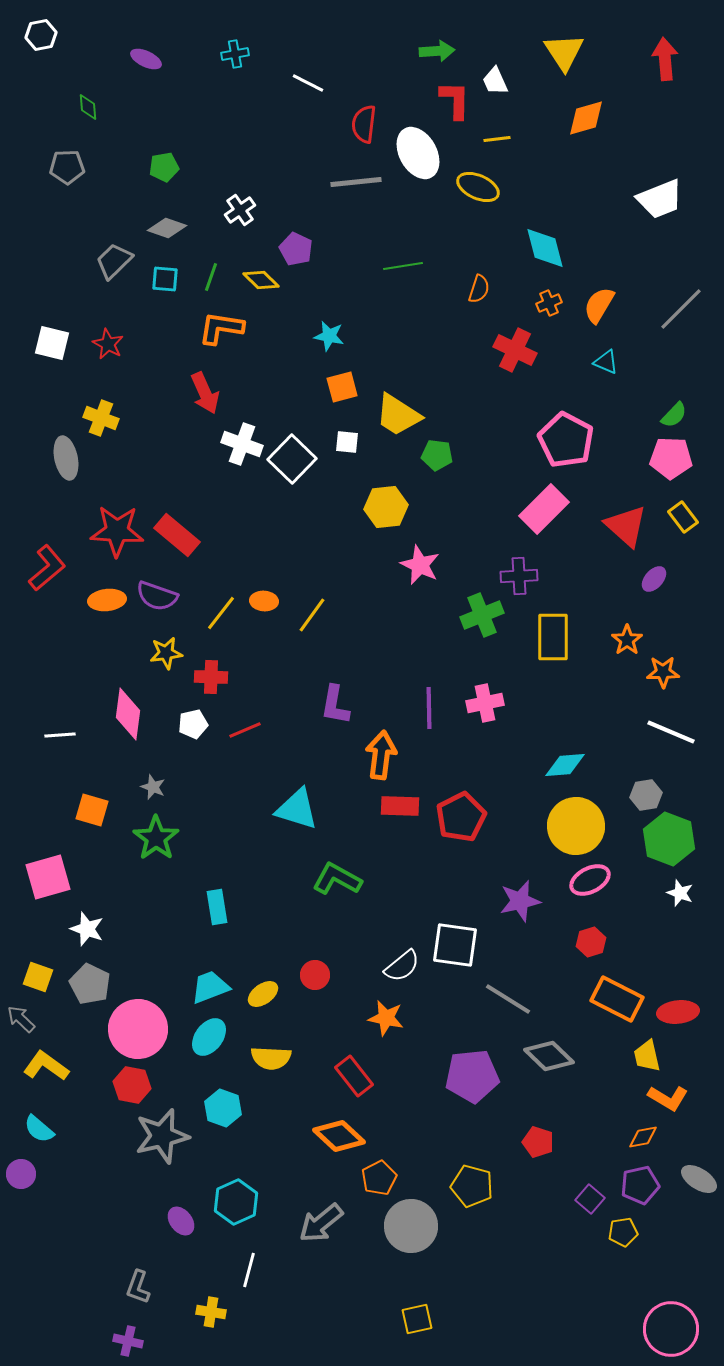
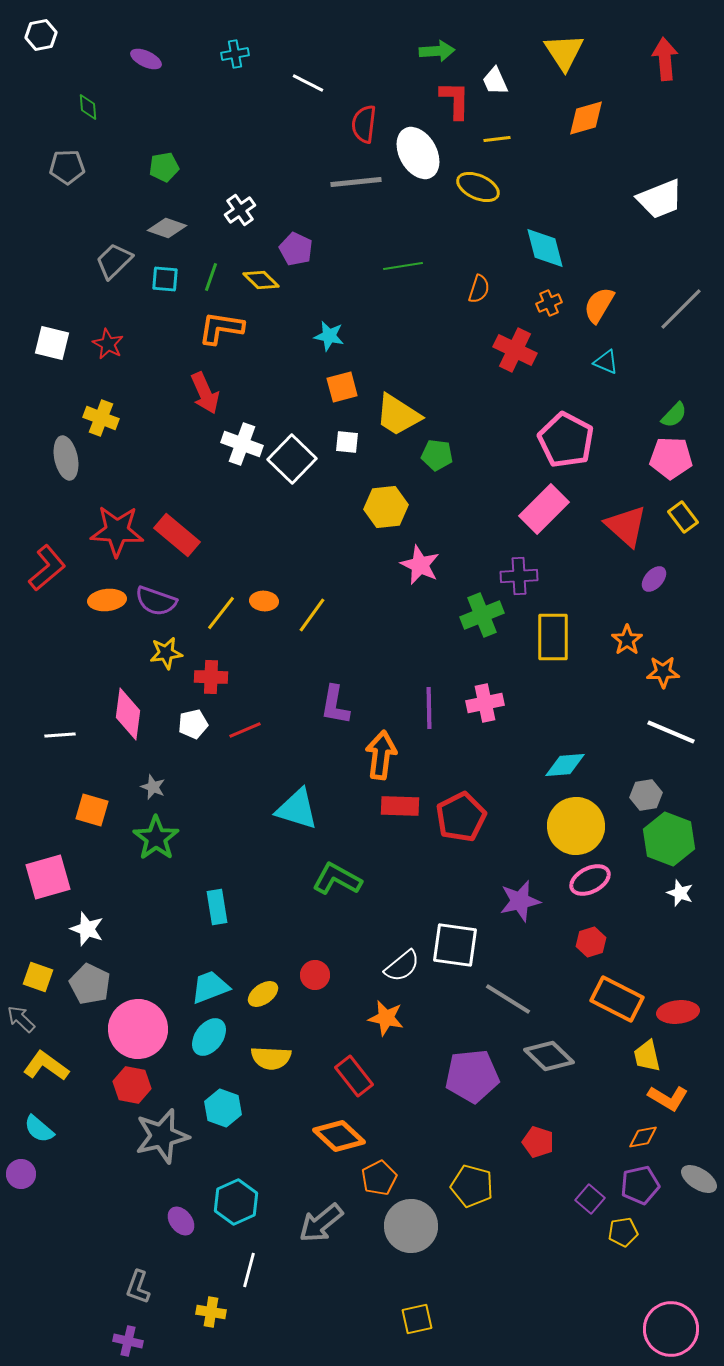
purple semicircle at (157, 596): moved 1 px left, 5 px down
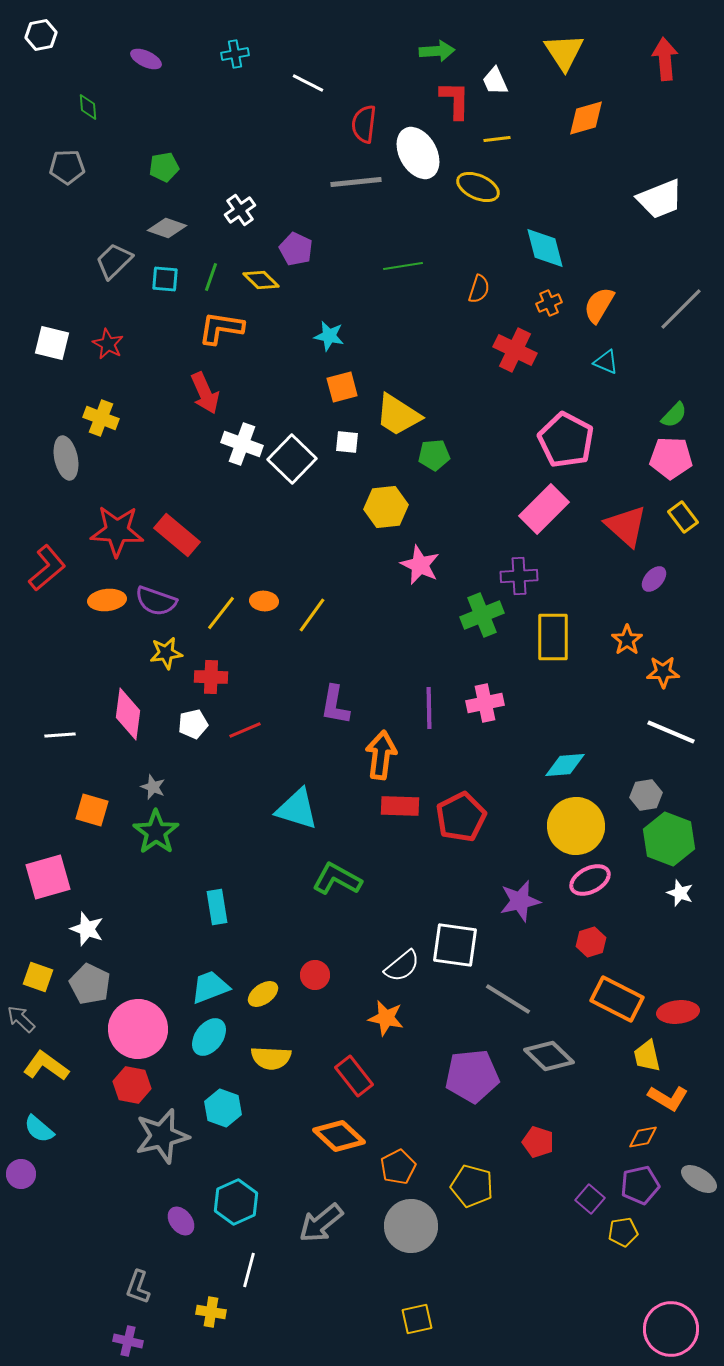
green pentagon at (437, 455): moved 3 px left; rotated 12 degrees counterclockwise
green star at (156, 838): moved 6 px up
orange pentagon at (379, 1178): moved 19 px right, 11 px up
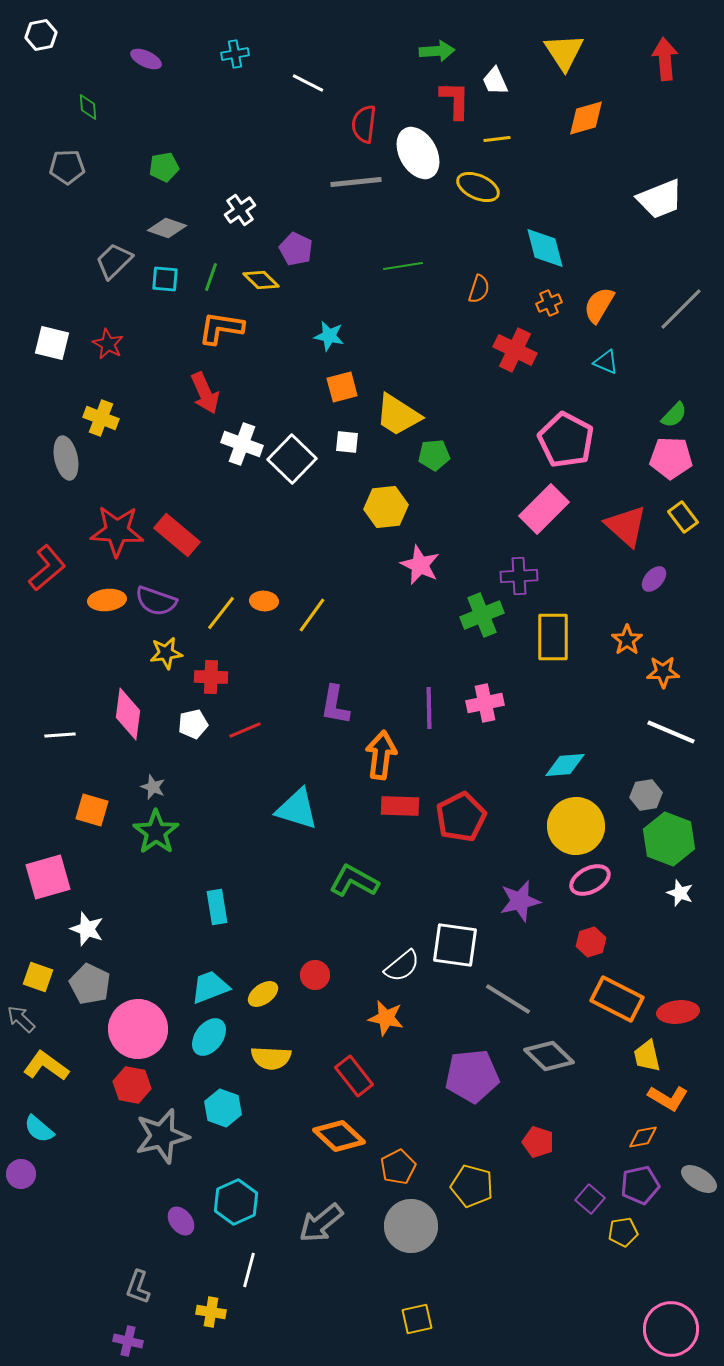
green L-shape at (337, 879): moved 17 px right, 2 px down
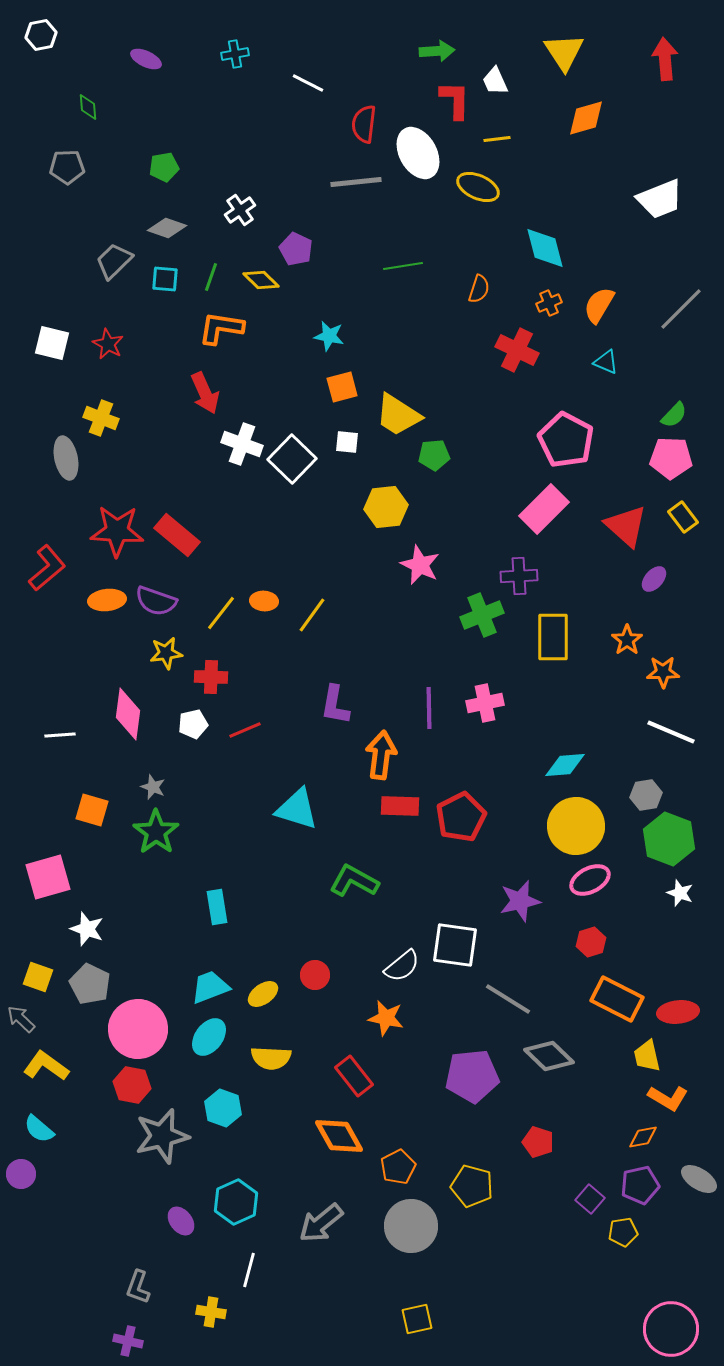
red cross at (515, 350): moved 2 px right
orange diamond at (339, 1136): rotated 18 degrees clockwise
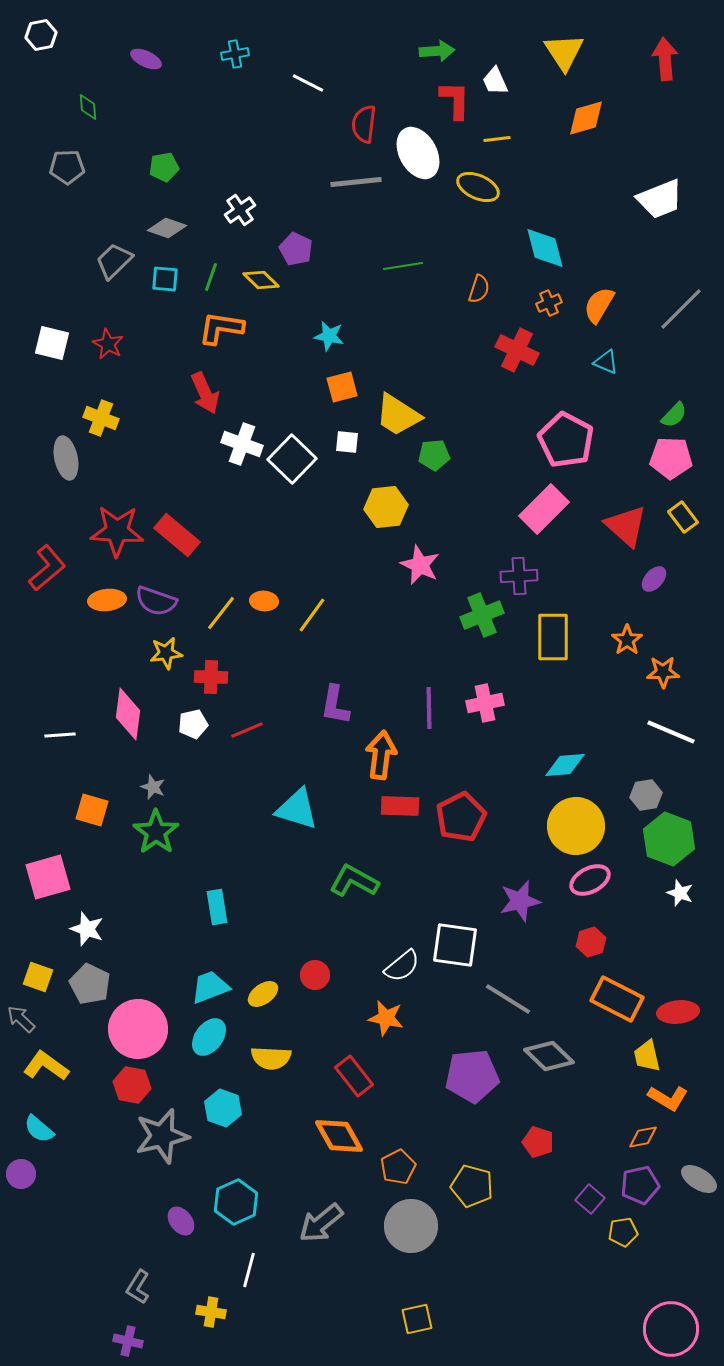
red line at (245, 730): moved 2 px right
gray L-shape at (138, 1287): rotated 12 degrees clockwise
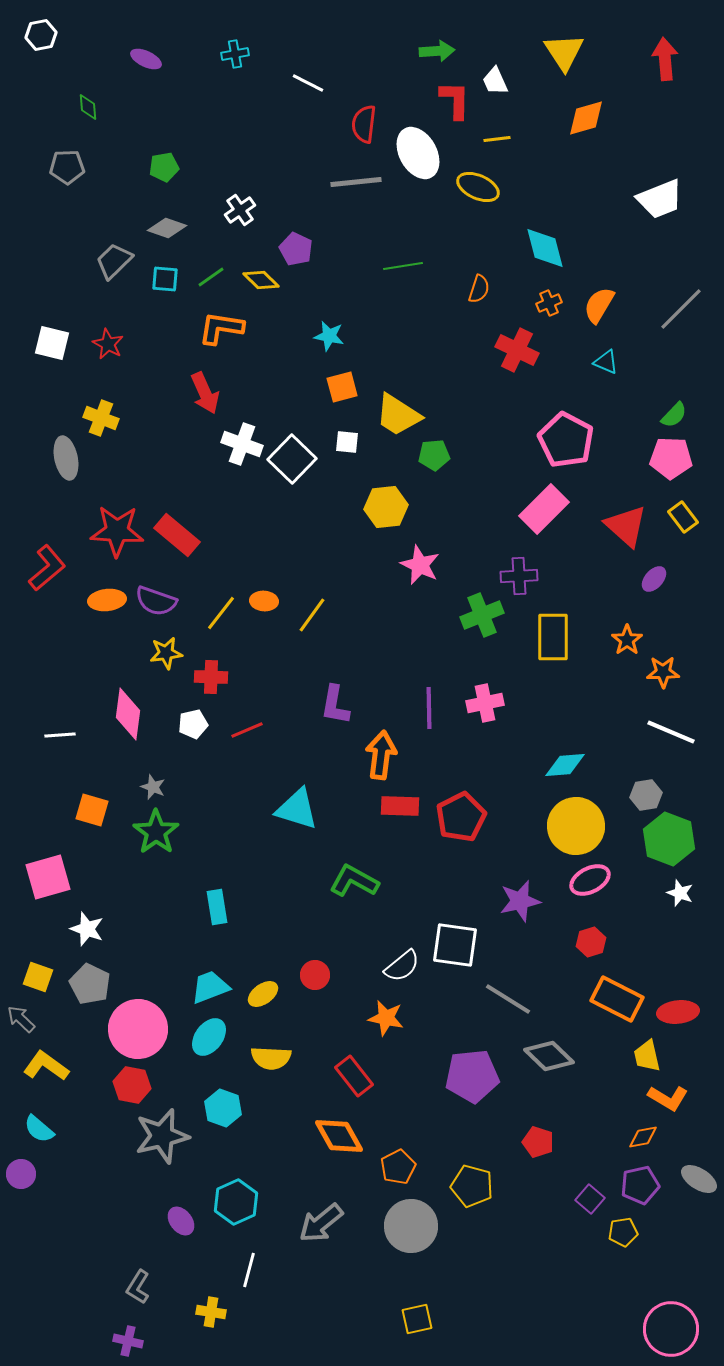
green line at (211, 277): rotated 36 degrees clockwise
